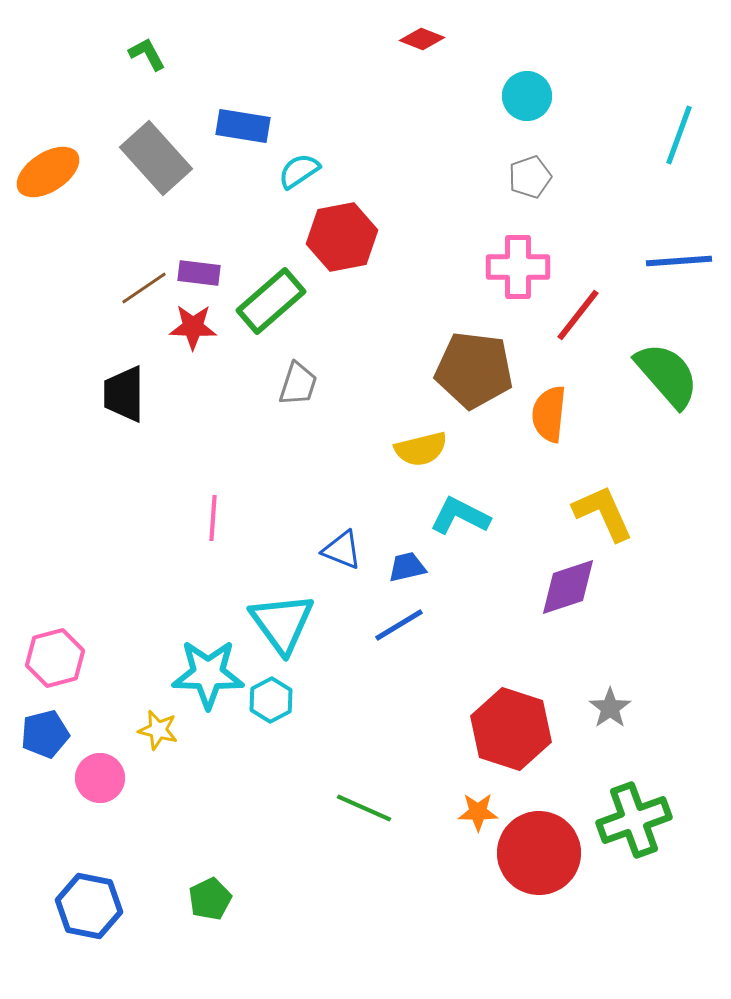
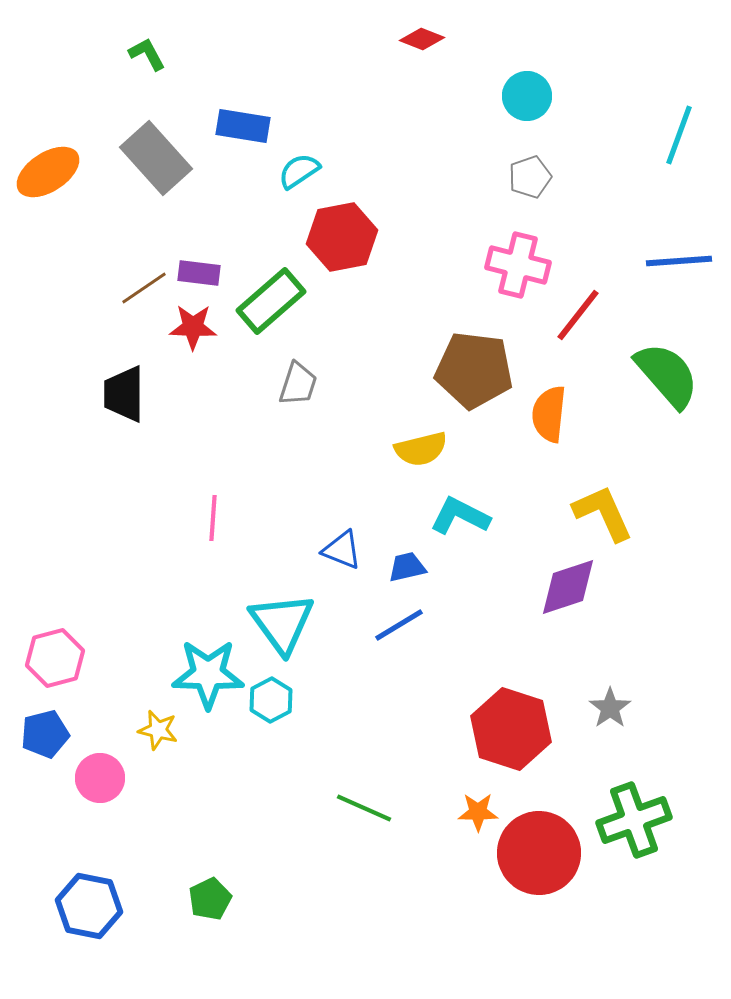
pink cross at (518, 267): moved 2 px up; rotated 14 degrees clockwise
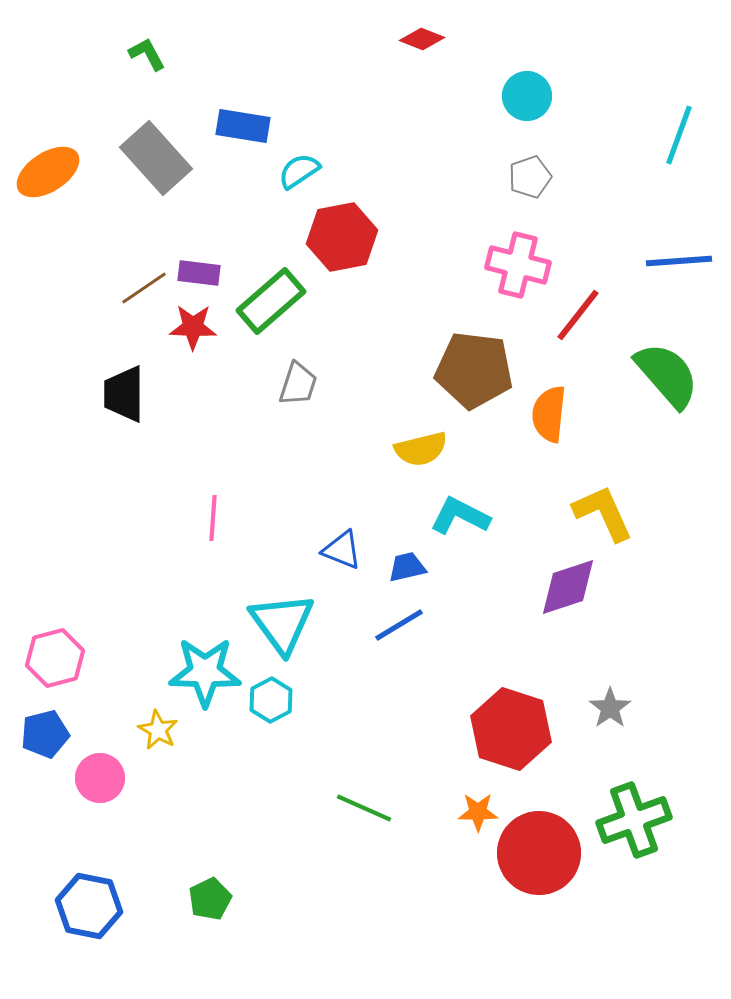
cyan star at (208, 674): moved 3 px left, 2 px up
yellow star at (158, 730): rotated 15 degrees clockwise
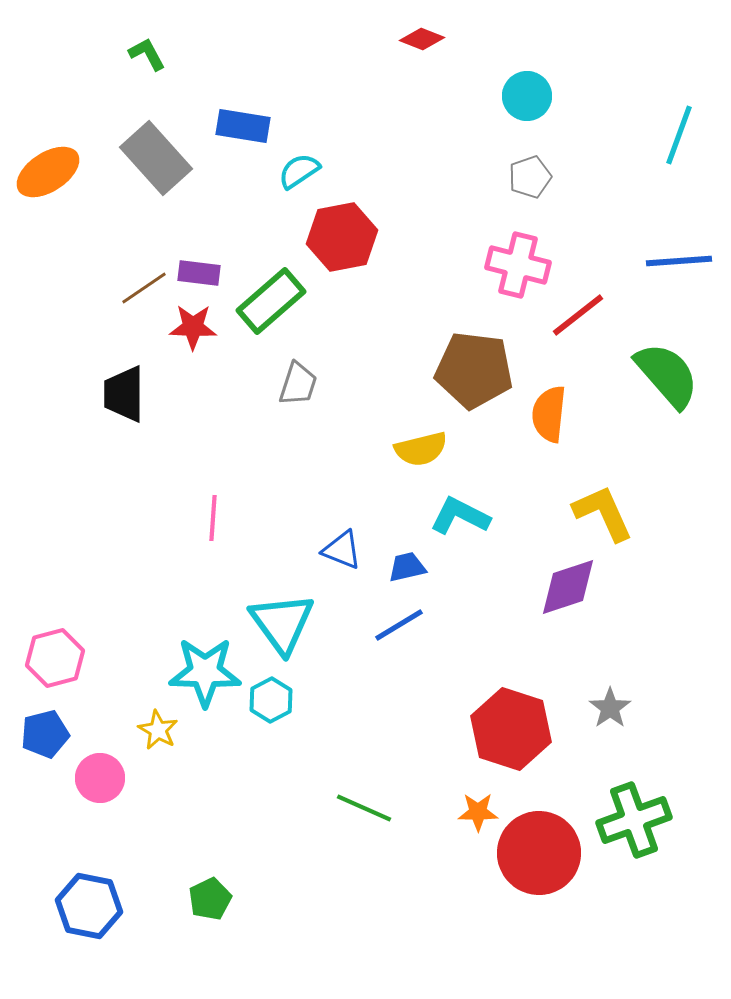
red line at (578, 315): rotated 14 degrees clockwise
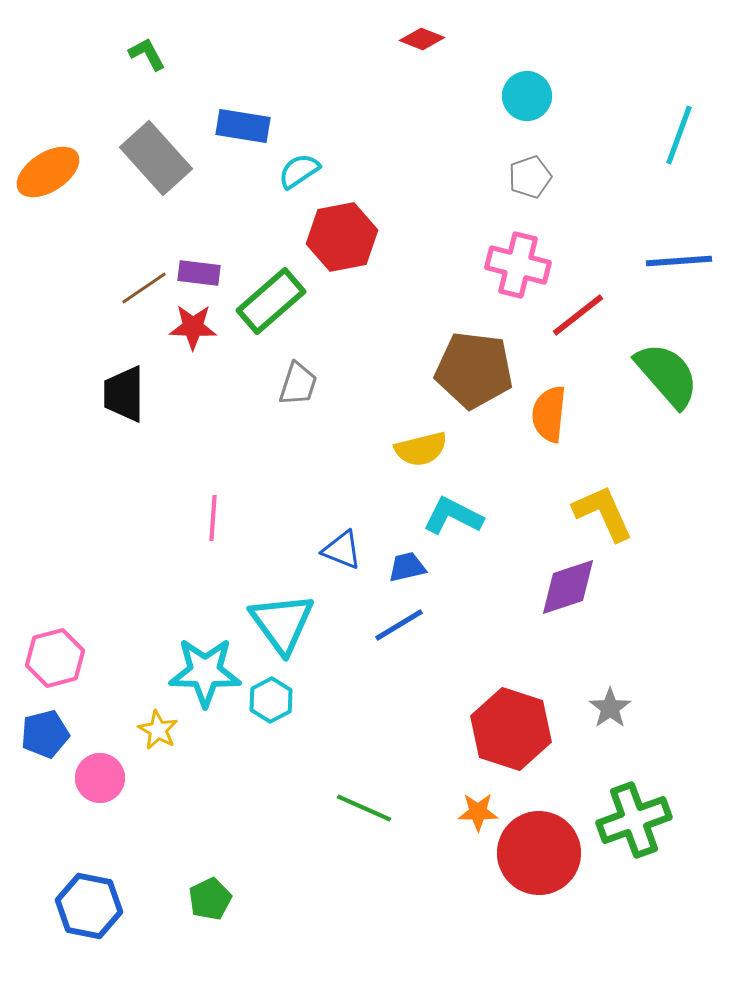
cyan L-shape at (460, 516): moved 7 px left
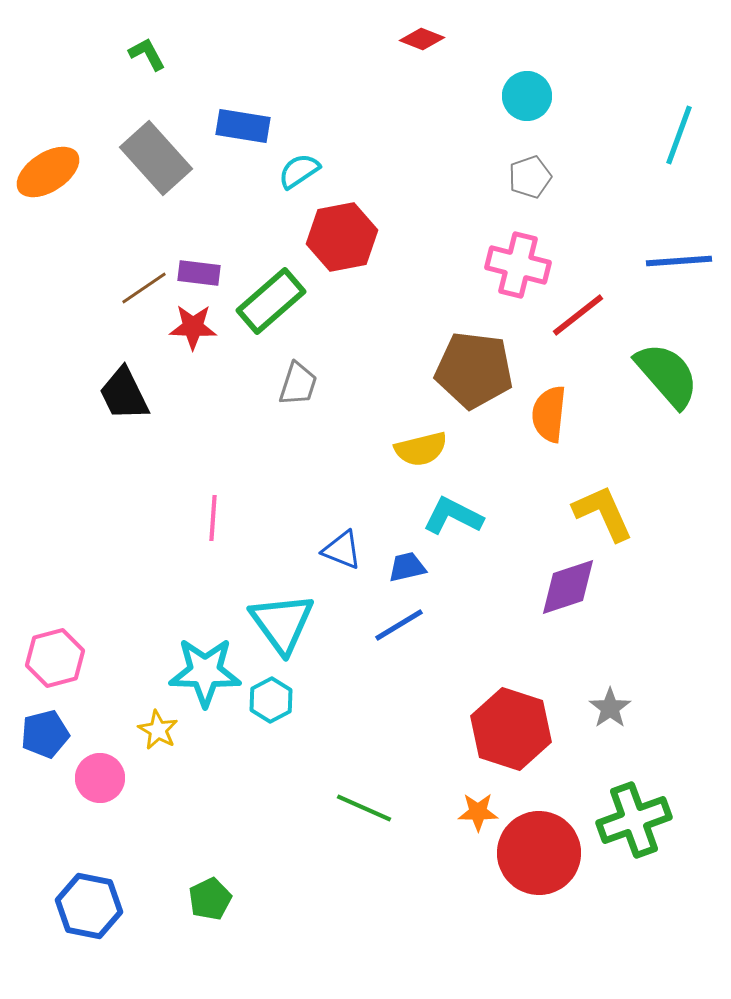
black trapezoid at (124, 394): rotated 26 degrees counterclockwise
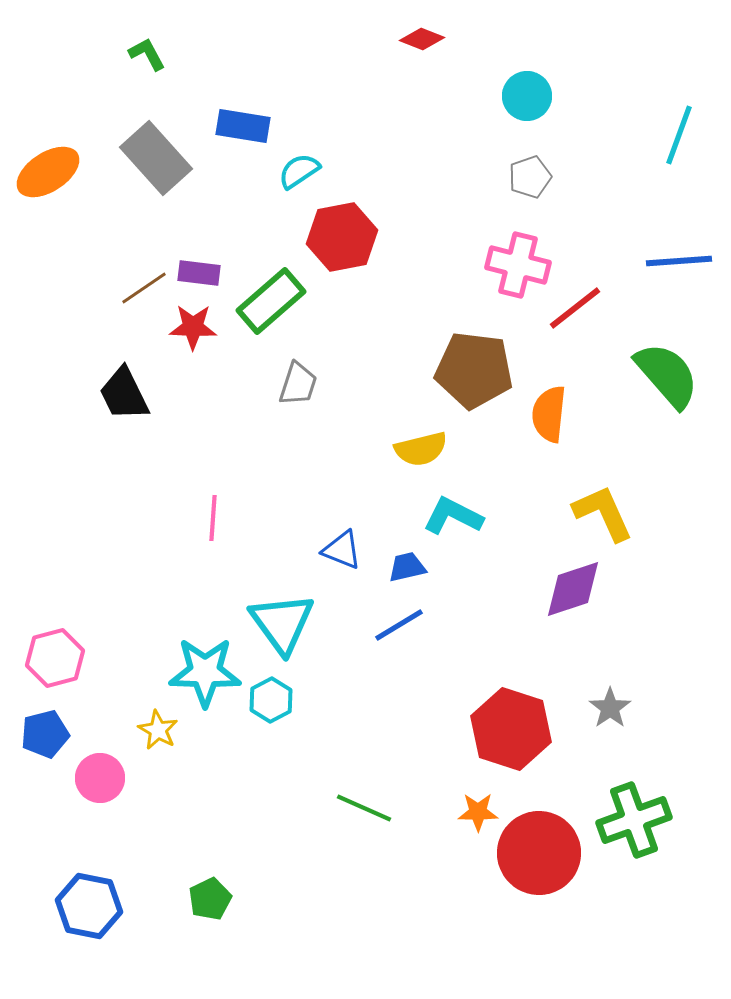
red line at (578, 315): moved 3 px left, 7 px up
purple diamond at (568, 587): moved 5 px right, 2 px down
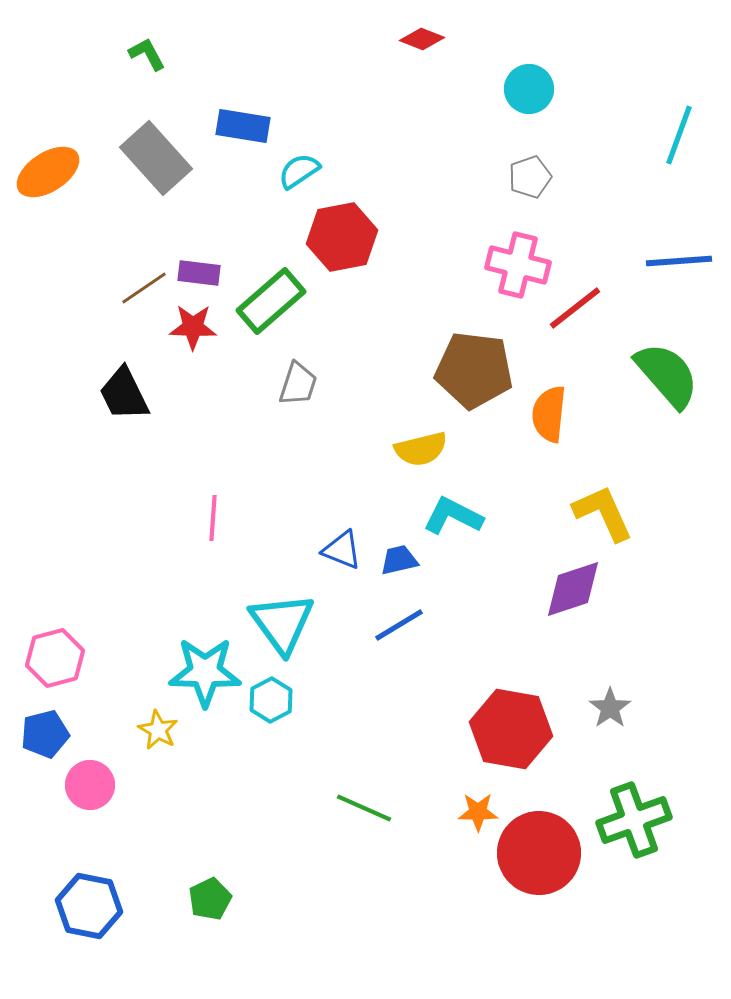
cyan circle at (527, 96): moved 2 px right, 7 px up
blue trapezoid at (407, 567): moved 8 px left, 7 px up
red hexagon at (511, 729): rotated 8 degrees counterclockwise
pink circle at (100, 778): moved 10 px left, 7 px down
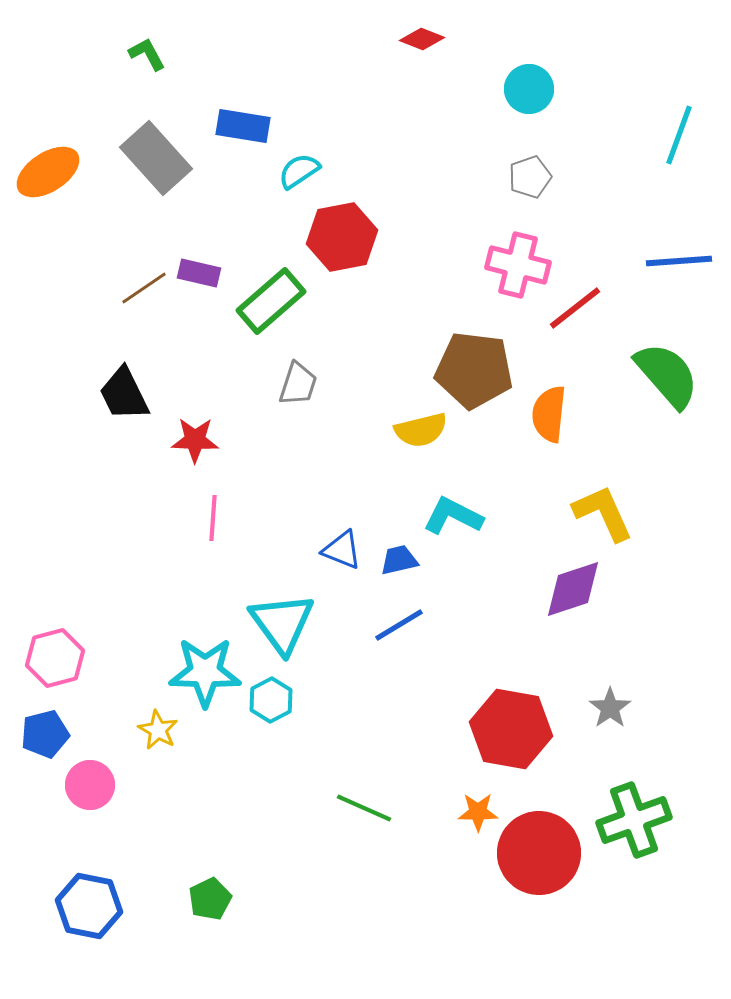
purple rectangle at (199, 273): rotated 6 degrees clockwise
red star at (193, 327): moved 2 px right, 113 px down
yellow semicircle at (421, 449): moved 19 px up
